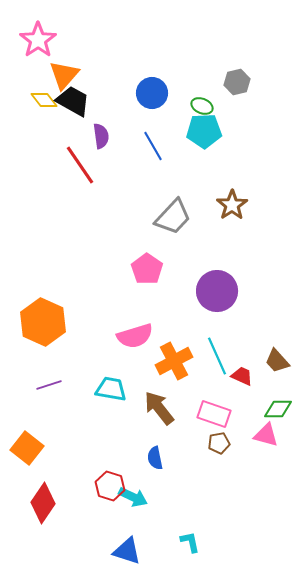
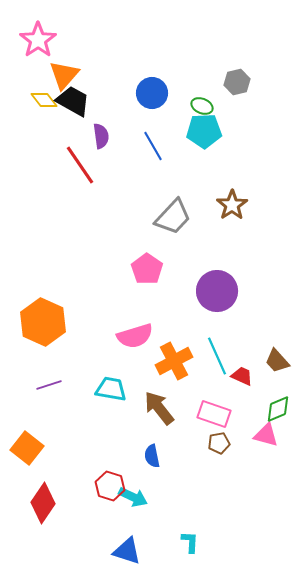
green diamond: rotated 24 degrees counterclockwise
blue semicircle: moved 3 px left, 2 px up
cyan L-shape: rotated 15 degrees clockwise
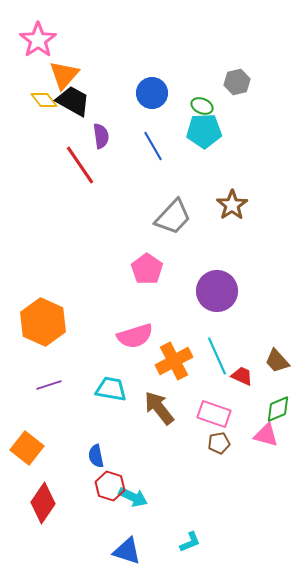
blue semicircle: moved 56 px left
cyan L-shape: rotated 65 degrees clockwise
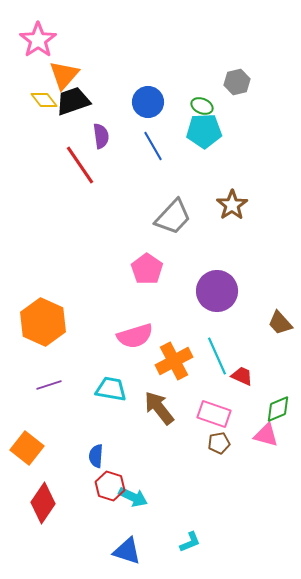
blue circle: moved 4 px left, 9 px down
black trapezoid: rotated 48 degrees counterclockwise
brown trapezoid: moved 3 px right, 38 px up
blue semicircle: rotated 15 degrees clockwise
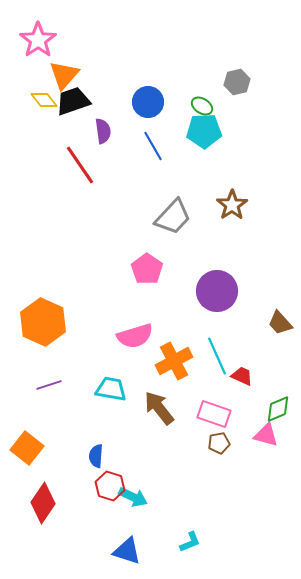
green ellipse: rotated 10 degrees clockwise
purple semicircle: moved 2 px right, 5 px up
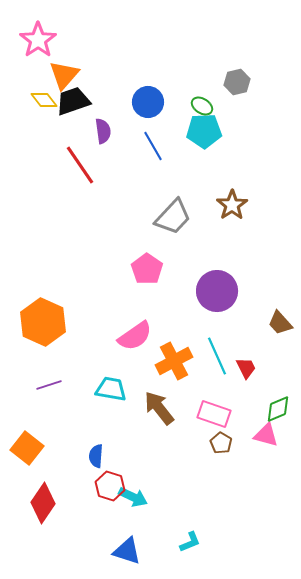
pink semicircle: rotated 18 degrees counterclockwise
red trapezoid: moved 4 px right, 8 px up; rotated 40 degrees clockwise
brown pentagon: moved 2 px right; rotated 30 degrees counterclockwise
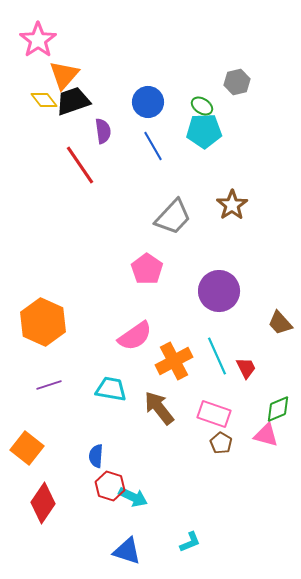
purple circle: moved 2 px right
